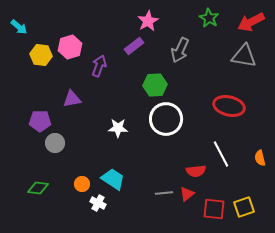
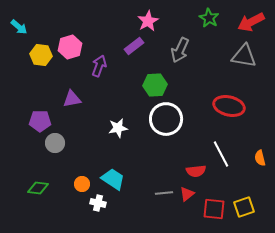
white star: rotated 12 degrees counterclockwise
white cross: rotated 14 degrees counterclockwise
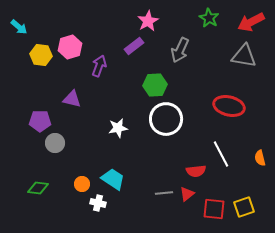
purple triangle: rotated 24 degrees clockwise
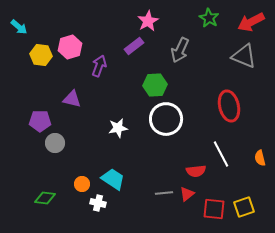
gray triangle: rotated 12 degrees clockwise
red ellipse: rotated 64 degrees clockwise
green diamond: moved 7 px right, 10 px down
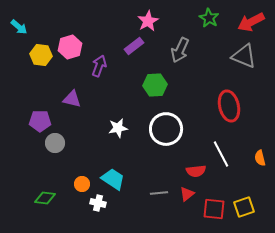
white circle: moved 10 px down
gray line: moved 5 px left
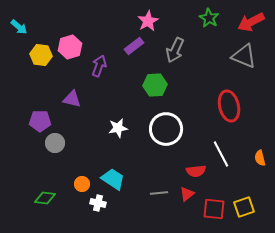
gray arrow: moved 5 px left
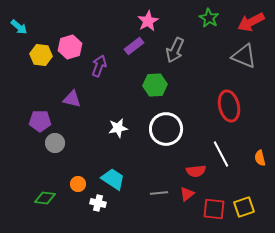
orange circle: moved 4 px left
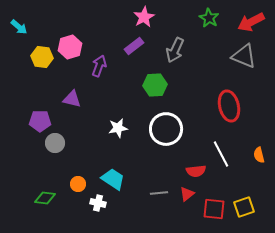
pink star: moved 4 px left, 4 px up
yellow hexagon: moved 1 px right, 2 px down
orange semicircle: moved 1 px left, 3 px up
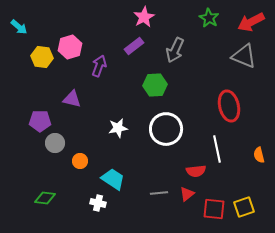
white line: moved 4 px left, 5 px up; rotated 16 degrees clockwise
orange circle: moved 2 px right, 23 px up
